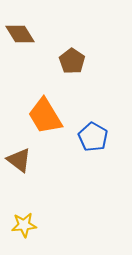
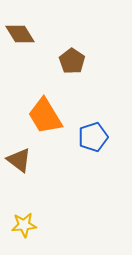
blue pentagon: rotated 24 degrees clockwise
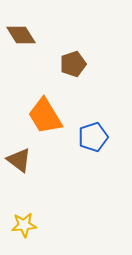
brown diamond: moved 1 px right, 1 px down
brown pentagon: moved 1 px right, 3 px down; rotated 20 degrees clockwise
